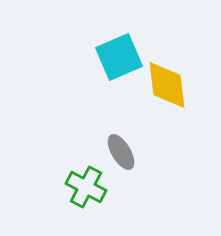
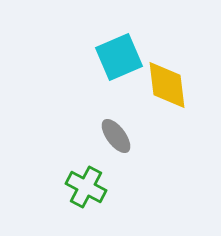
gray ellipse: moved 5 px left, 16 px up; rotated 6 degrees counterclockwise
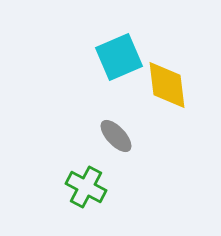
gray ellipse: rotated 6 degrees counterclockwise
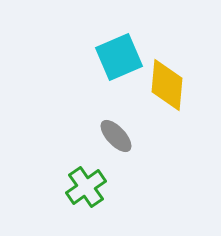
yellow diamond: rotated 12 degrees clockwise
green cross: rotated 27 degrees clockwise
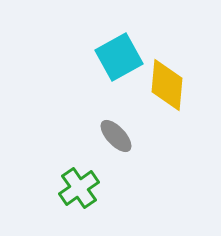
cyan square: rotated 6 degrees counterclockwise
green cross: moved 7 px left, 1 px down
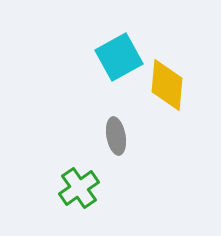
gray ellipse: rotated 33 degrees clockwise
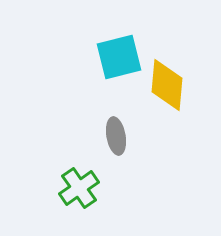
cyan square: rotated 15 degrees clockwise
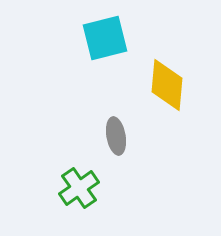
cyan square: moved 14 px left, 19 px up
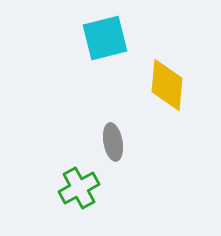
gray ellipse: moved 3 px left, 6 px down
green cross: rotated 6 degrees clockwise
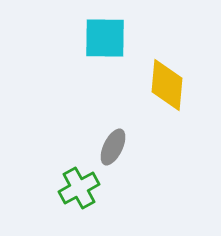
cyan square: rotated 15 degrees clockwise
gray ellipse: moved 5 px down; rotated 36 degrees clockwise
